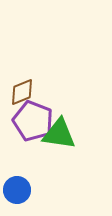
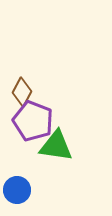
brown diamond: rotated 40 degrees counterclockwise
green triangle: moved 3 px left, 12 px down
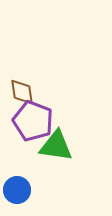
brown diamond: rotated 36 degrees counterclockwise
